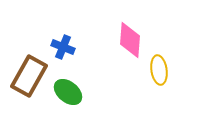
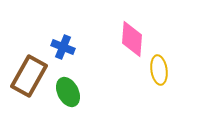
pink diamond: moved 2 px right, 1 px up
green ellipse: rotated 24 degrees clockwise
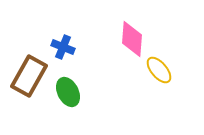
yellow ellipse: rotated 32 degrees counterclockwise
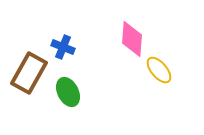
brown rectangle: moved 3 px up
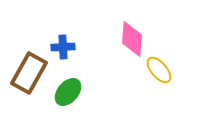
blue cross: rotated 25 degrees counterclockwise
green ellipse: rotated 68 degrees clockwise
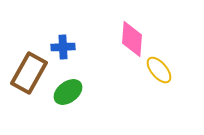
green ellipse: rotated 12 degrees clockwise
